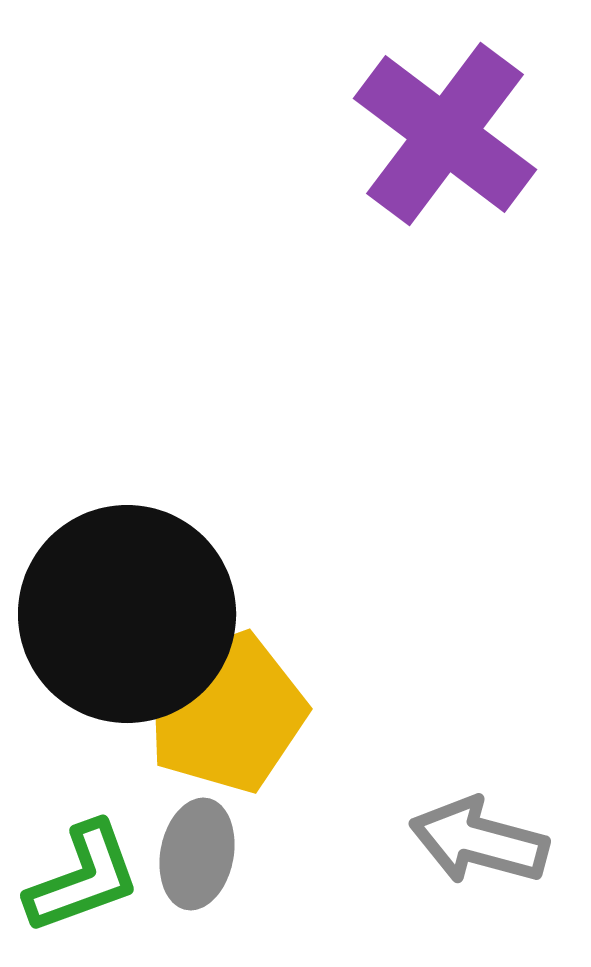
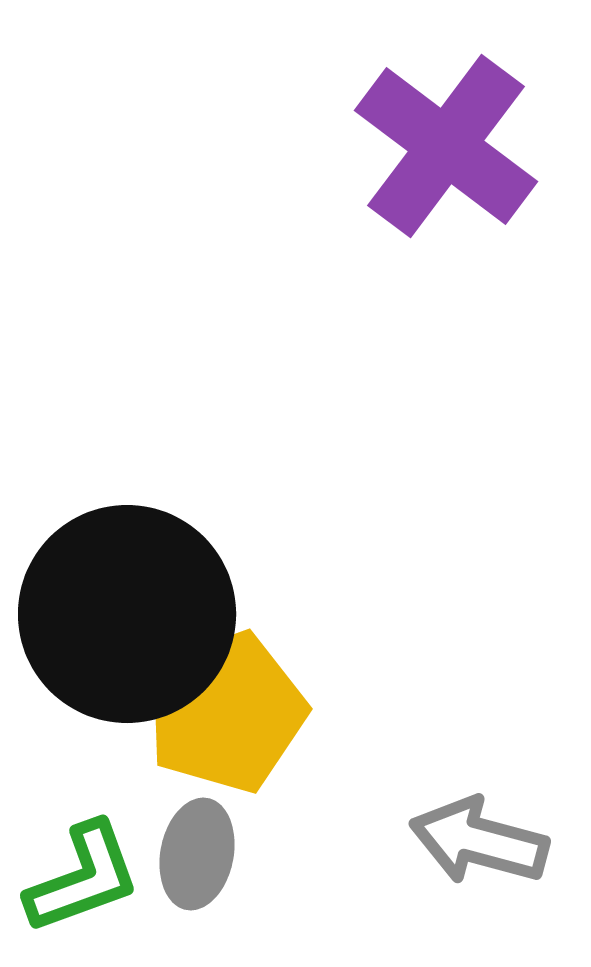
purple cross: moved 1 px right, 12 px down
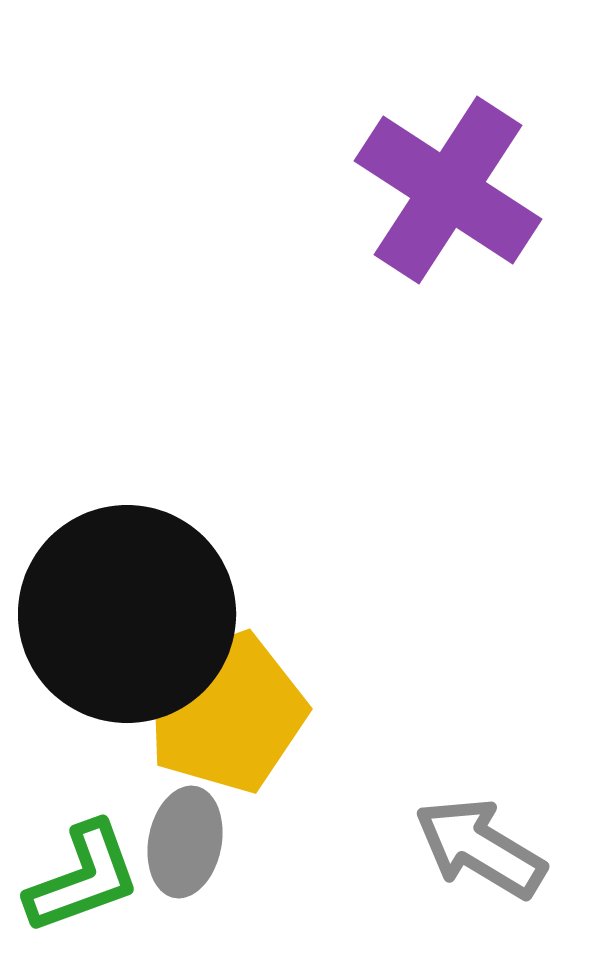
purple cross: moved 2 px right, 44 px down; rotated 4 degrees counterclockwise
gray arrow: moved 1 px right, 7 px down; rotated 16 degrees clockwise
gray ellipse: moved 12 px left, 12 px up
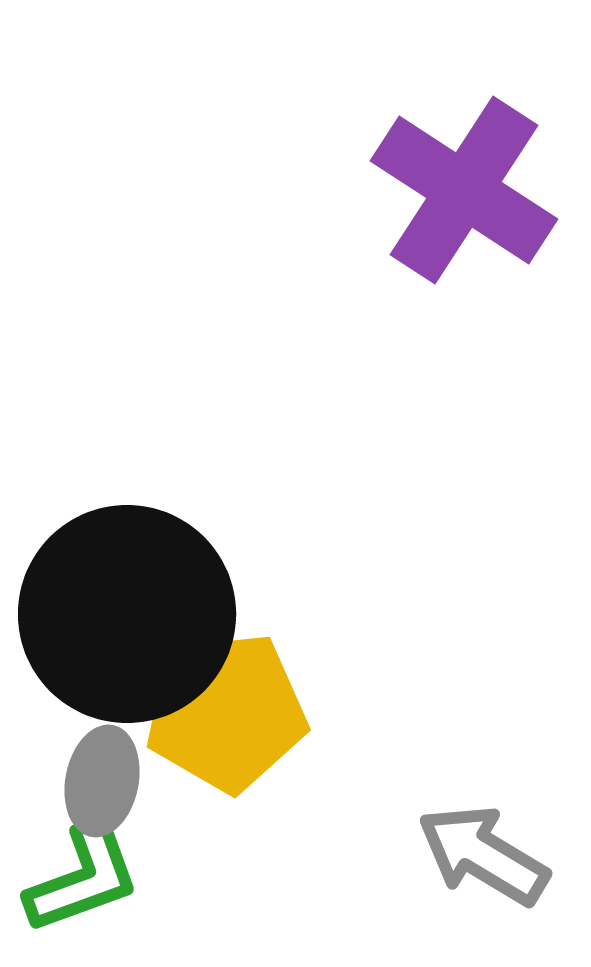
purple cross: moved 16 px right
yellow pentagon: rotated 14 degrees clockwise
gray ellipse: moved 83 px left, 61 px up
gray arrow: moved 3 px right, 7 px down
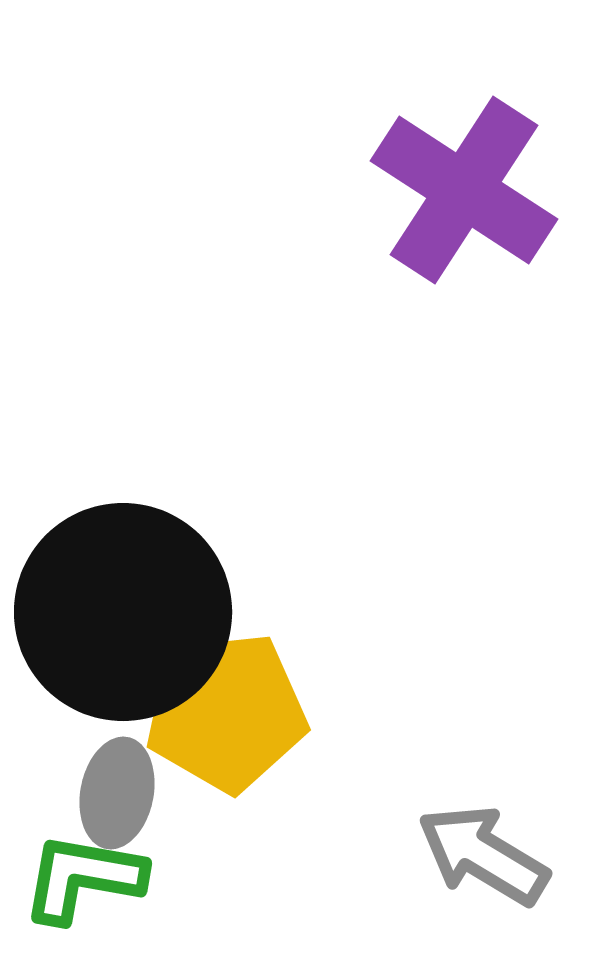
black circle: moved 4 px left, 2 px up
gray ellipse: moved 15 px right, 12 px down
green L-shape: rotated 150 degrees counterclockwise
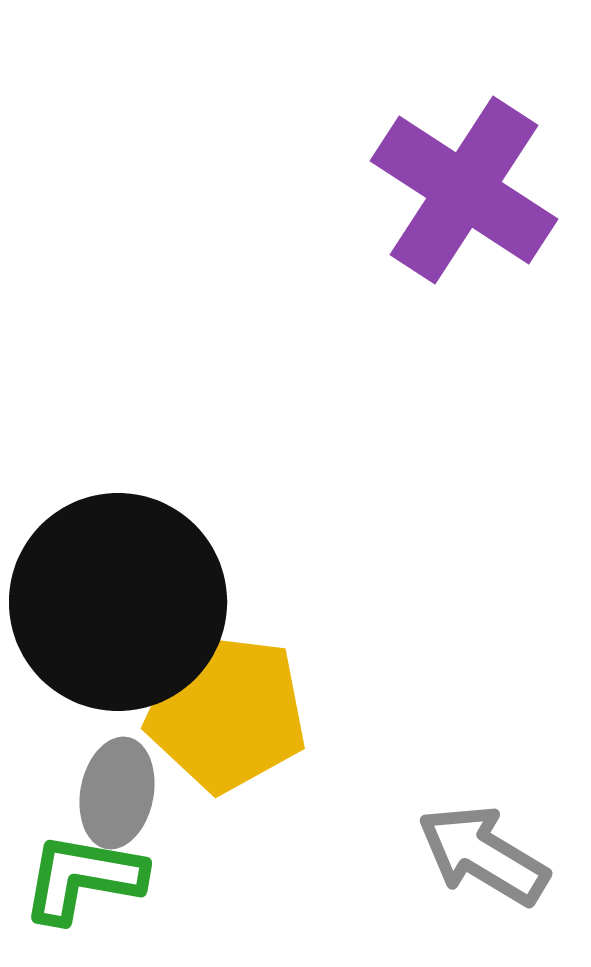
black circle: moved 5 px left, 10 px up
yellow pentagon: rotated 13 degrees clockwise
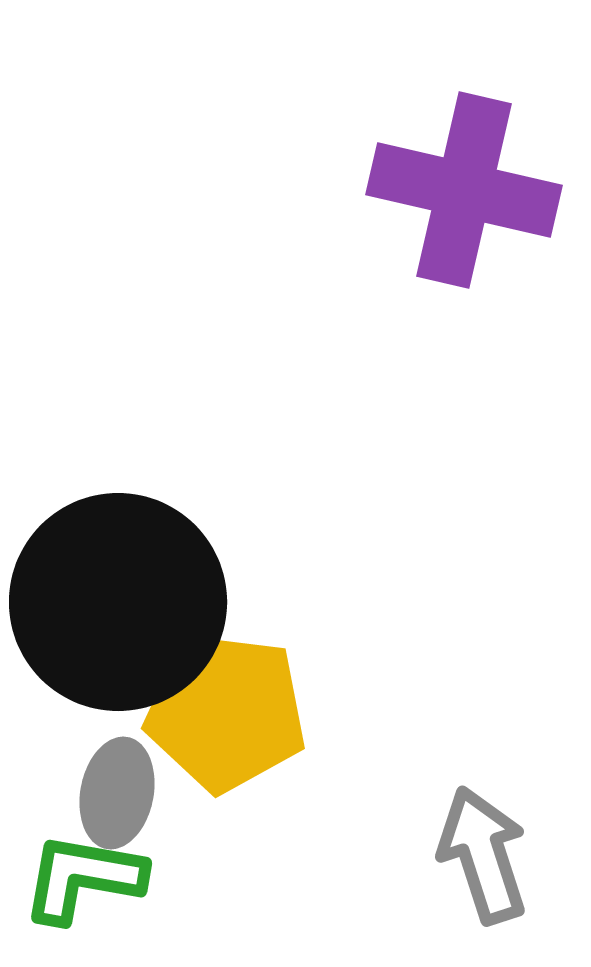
purple cross: rotated 20 degrees counterclockwise
gray arrow: rotated 41 degrees clockwise
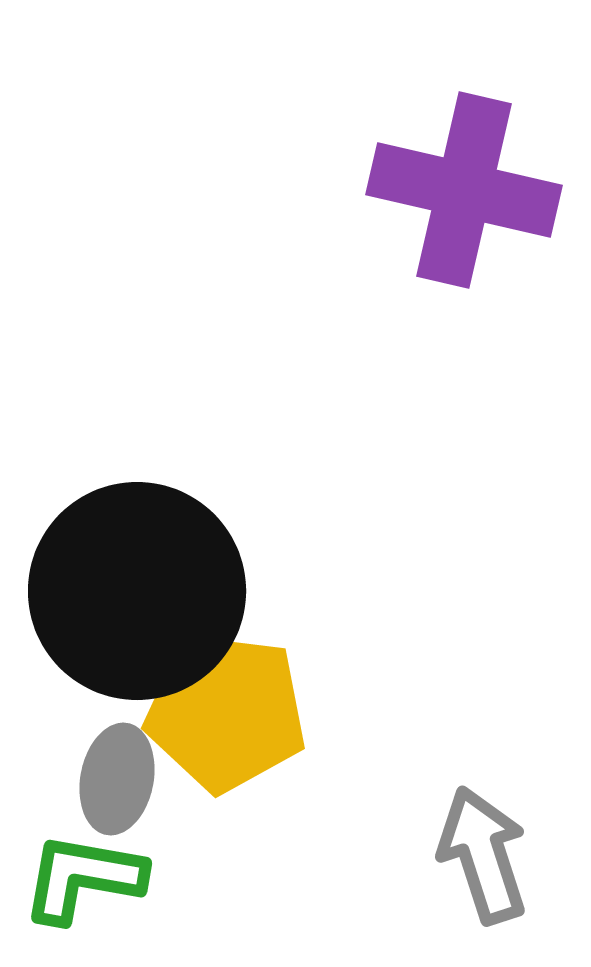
black circle: moved 19 px right, 11 px up
gray ellipse: moved 14 px up
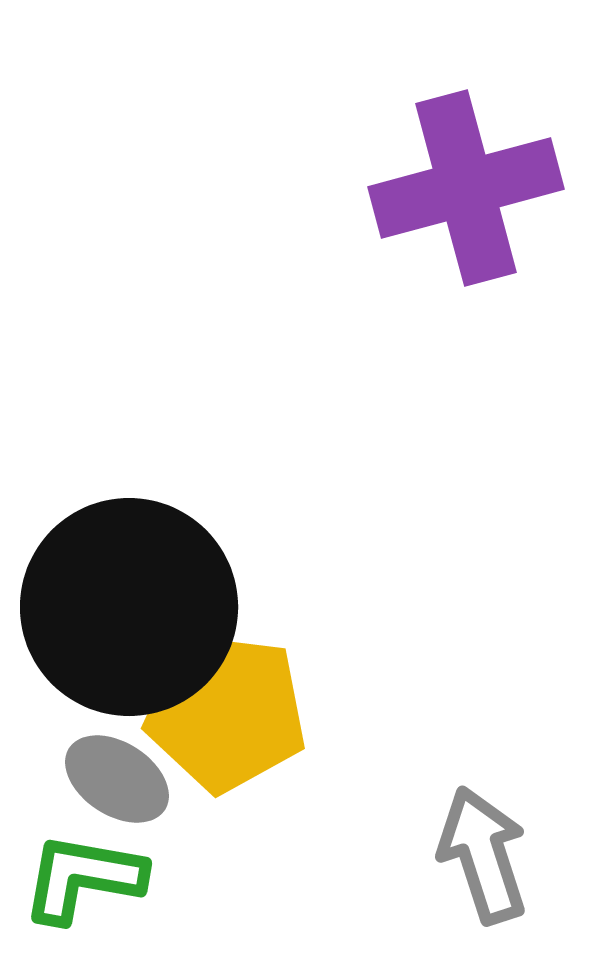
purple cross: moved 2 px right, 2 px up; rotated 28 degrees counterclockwise
black circle: moved 8 px left, 16 px down
gray ellipse: rotated 68 degrees counterclockwise
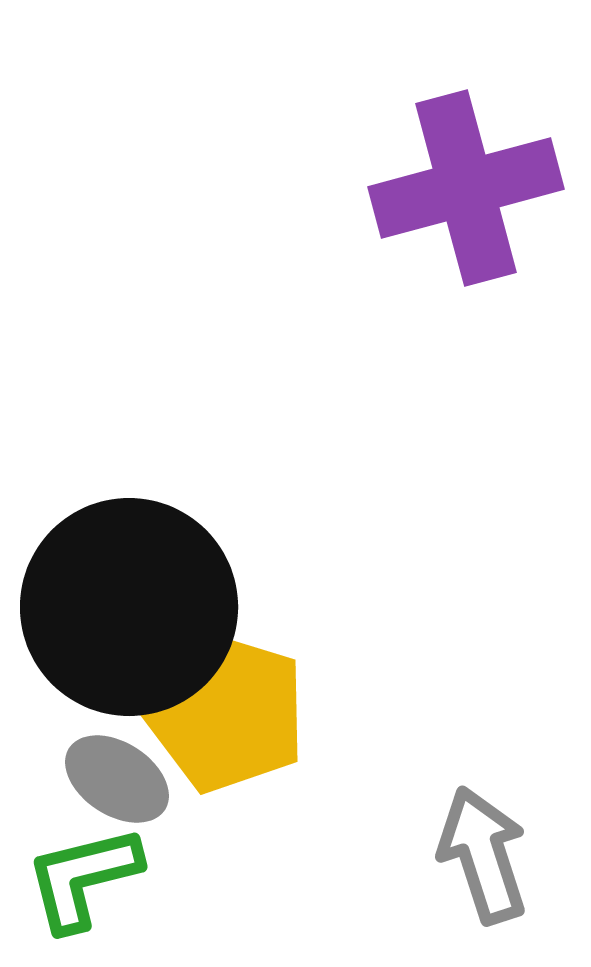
yellow pentagon: rotated 10 degrees clockwise
green L-shape: rotated 24 degrees counterclockwise
